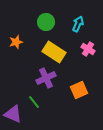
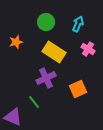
orange square: moved 1 px left, 1 px up
purple triangle: moved 3 px down
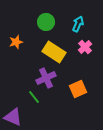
pink cross: moved 3 px left, 2 px up; rotated 16 degrees clockwise
green line: moved 5 px up
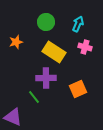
pink cross: rotated 32 degrees counterclockwise
purple cross: rotated 24 degrees clockwise
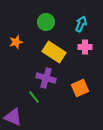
cyan arrow: moved 3 px right
pink cross: rotated 16 degrees counterclockwise
purple cross: rotated 18 degrees clockwise
orange square: moved 2 px right, 1 px up
